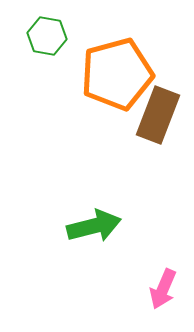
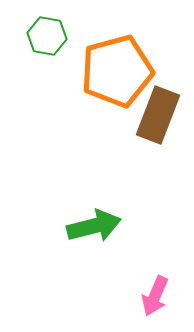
orange pentagon: moved 3 px up
pink arrow: moved 8 px left, 7 px down
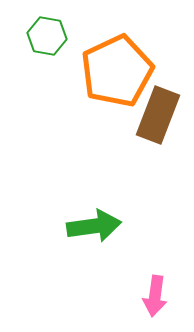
orange pentagon: rotated 10 degrees counterclockwise
green arrow: rotated 6 degrees clockwise
pink arrow: rotated 15 degrees counterclockwise
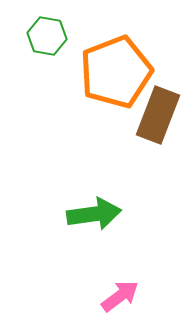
orange pentagon: moved 1 px left, 1 px down; rotated 4 degrees clockwise
green arrow: moved 12 px up
pink arrow: moved 35 px left; rotated 135 degrees counterclockwise
